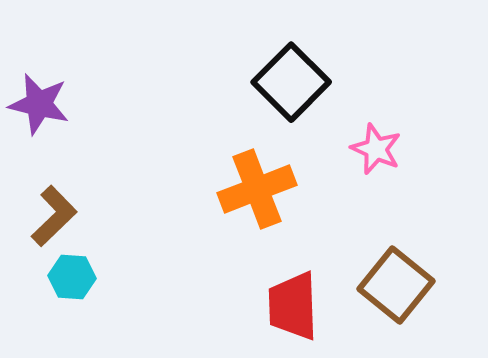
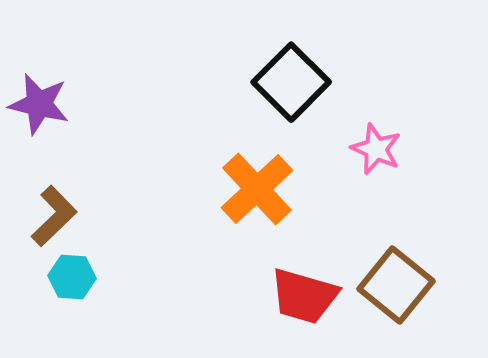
orange cross: rotated 22 degrees counterclockwise
red trapezoid: moved 11 px right, 10 px up; rotated 72 degrees counterclockwise
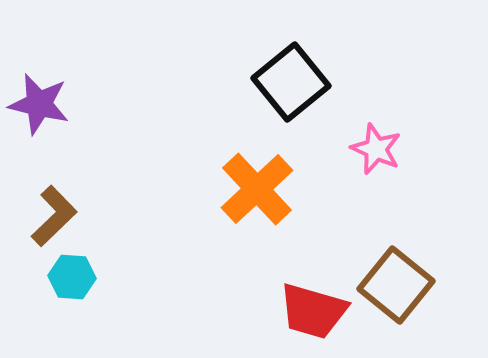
black square: rotated 6 degrees clockwise
red trapezoid: moved 9 px right, 15 px down
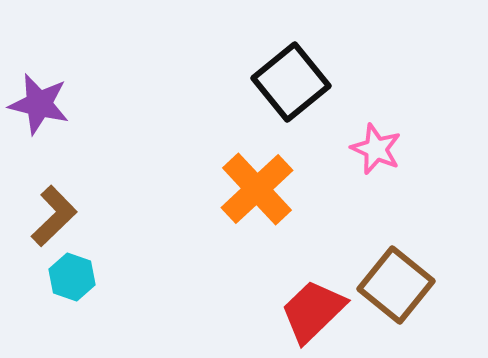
cyan hexagon: rotated 15 degrees clockwise
red trapezoid: rotated 120 degrees clockwise
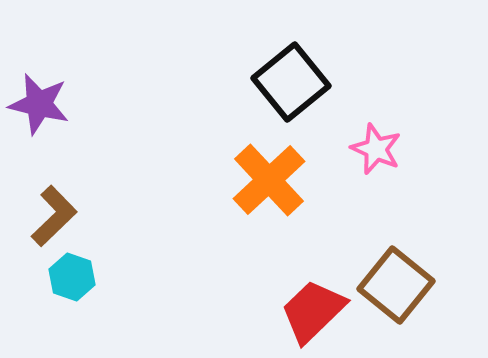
orange cross: moved 12 px right, 9 px up
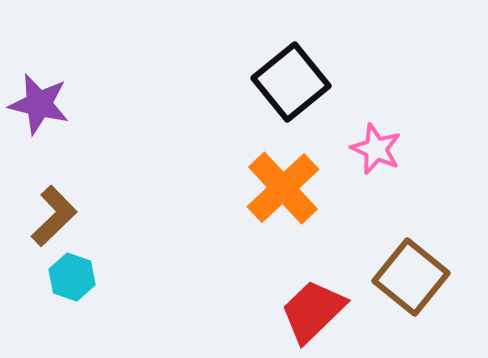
orange cross: moved 14 px right, 8 px down
brown square: moved 15 px right, 8 px up
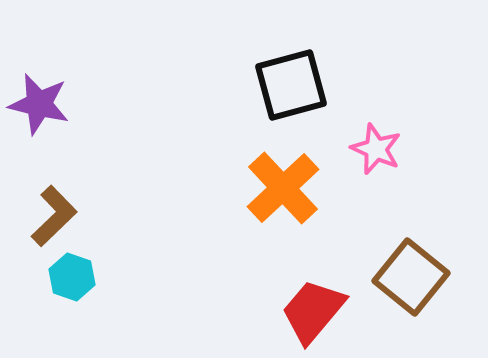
black square: moved 3 px down; rotated 24 degrees clockwise
red trapezoid: rotated 6 degrees counterclockwise
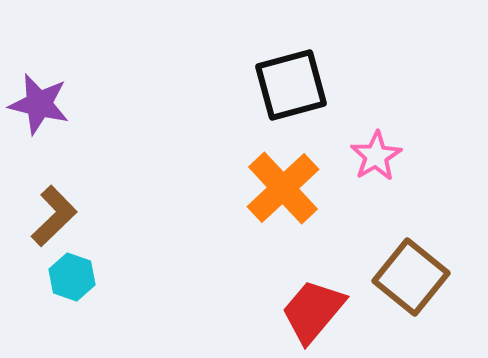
pink star: moved 7 px down; rotated 18 degrees clockwise
